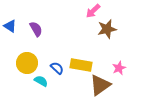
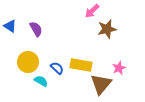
pink arrow: moved 1 px left
yellow circle: moved 1 px right, 1 px up
brown triangle: moved 1 px right, 1 px up; rotated 15 degrees counterclockwise
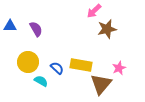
pink arrow: moved 2 px right
blue triangle: rotated 32 degrees counterclockwise
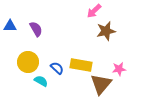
brown star: moved 1 px left, 2 px down
pink star: moved 1 px down; rotated 16 degrees clockwise
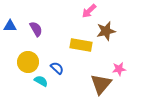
pink arrow: moved 5 px left
yellow rectangle: moved 20 px up
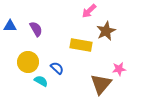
brown star: rotated 12 degrees counterclockwise
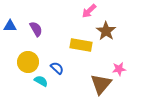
brown star: rotated 12 degrees counterclockwise
